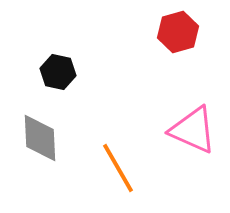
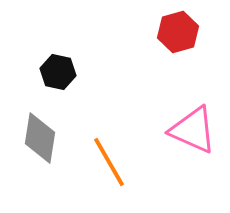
gray diamond: rotated 12 degrees clockwise
orange line: moved 9 px left, 6 px up
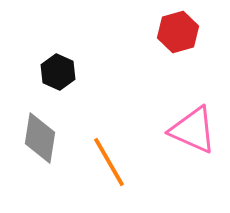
black hexagon: rotated 12 degrees clockwise
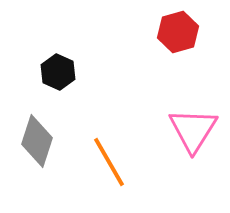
pink triangle: rotated 38 degrees clockwise
gray diamond: moved 3 px left, 3 px down; rotated 9 degrees clockwise
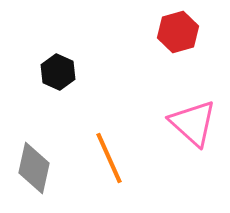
pink triangle: moved 7 px up; rotated 20 degrees counterclockwise
gray diamond: moved 3 px left, 27 px down; rotated 6 degrees counterclockwise
orange line: moved 4 px up; rotated 6 degrees clockwise
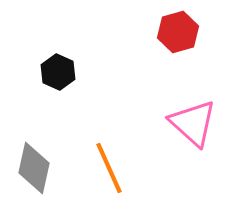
orange line: moved 10 px down
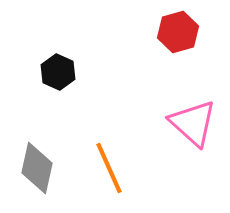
gray diamond: moved 3 px right
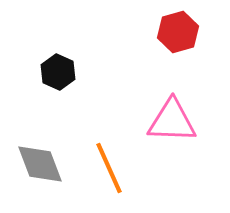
pink triangle: moved 21 px left, 2 px up; rotated 40 degrees counterclockwise
gray diamond: moved 3 px right, 4 px up; rotated 33 degrees counterclockwise
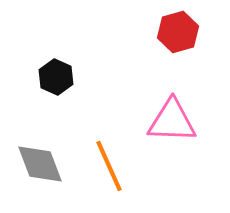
black hexagon: moved 2 px left, 5 px down
orange line: moved 2 px up
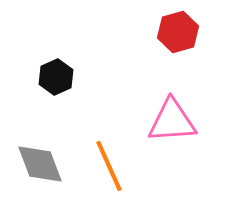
black hexagon: rotated 12 degrees clockwise
pink triangle: rotated 6 degrees counterclockwise
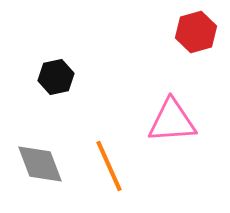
red hexagon: moved 18 px right
black hexagon: rotated 12 degrees clockwise
